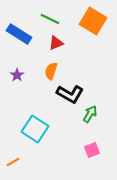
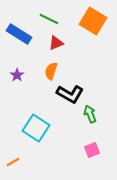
green line: moved 1 px left
green arrow: rotated 54 degrees counterclockwise
cyan square: moved 1 px right, 1 px up
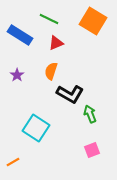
blue rectangle: moved 1 px right, 1 px down
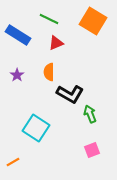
blue rectangle: moved 2 px left
orange semicircle: moved 2 px left, 1 px down; rotated 18 degrees counterclockwise
